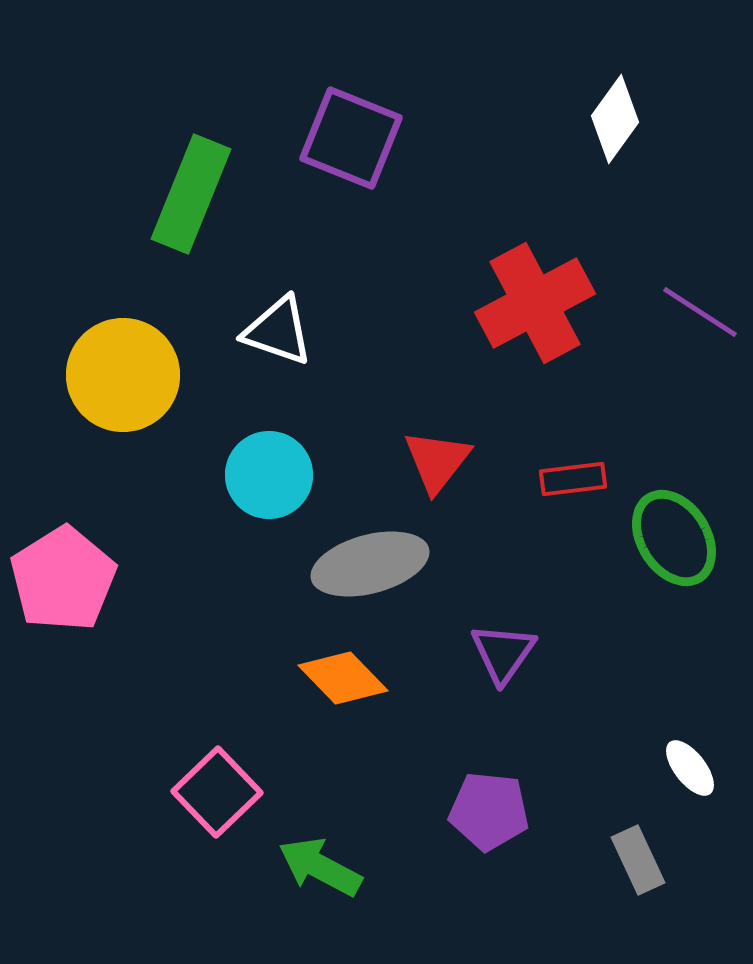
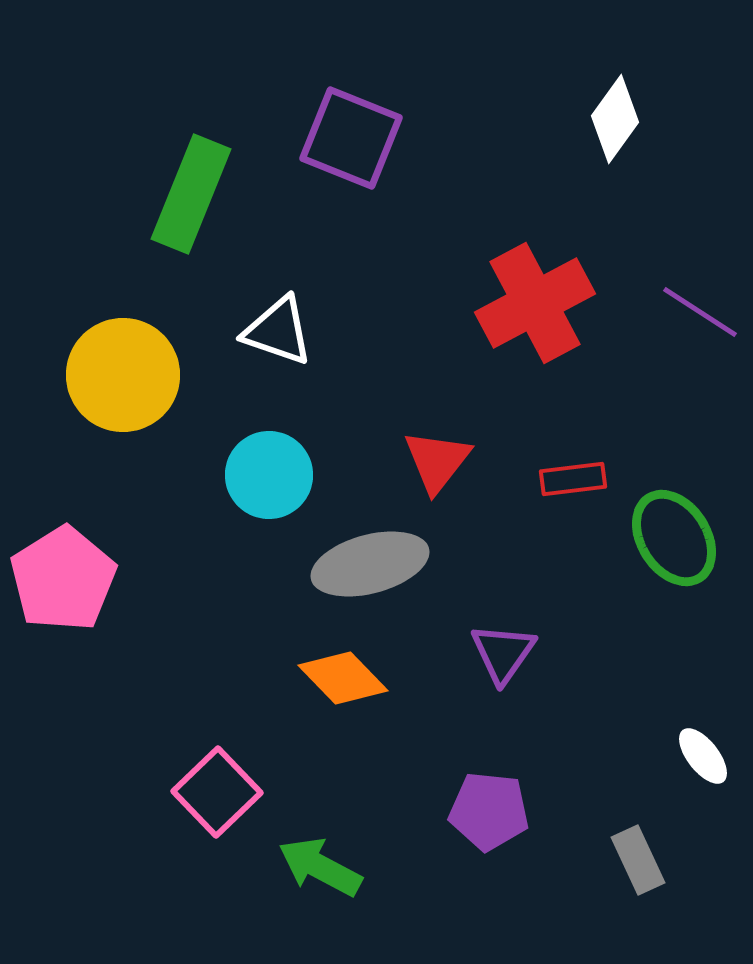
white ellipse: moved 13 px right, 12 px up
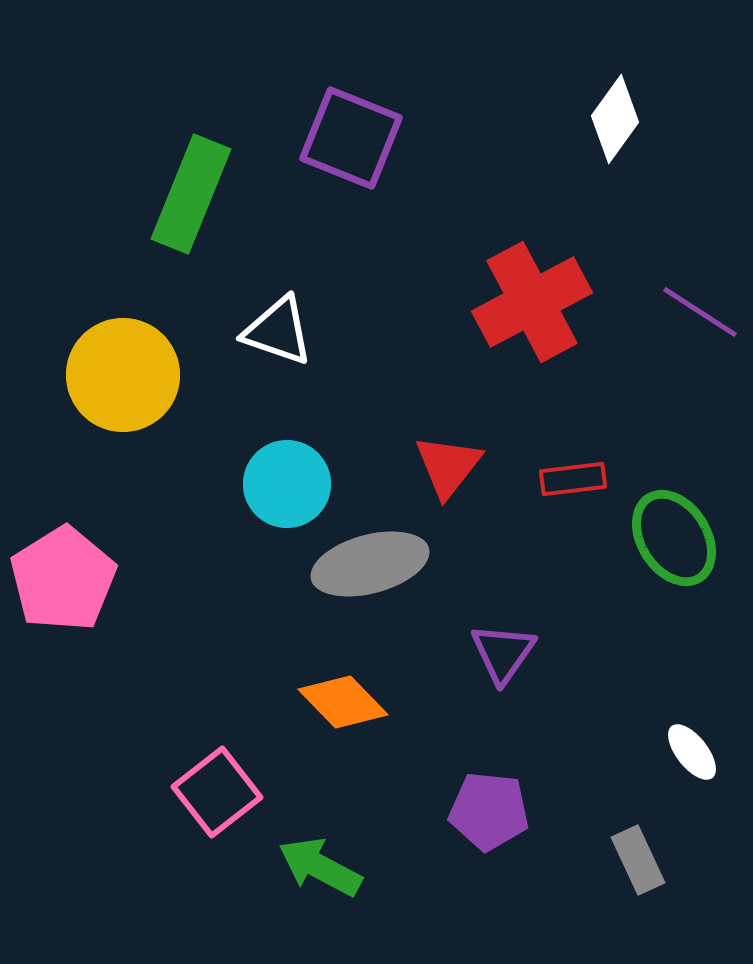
red cross: moved 3 px left, 1 px up
red triangle: moved 11 px right, 5 px down
cyan circle: moved 18 px right, 9 px down
orange diamond: moved 24 px down
white ellipse: moved 11 px left, 4 px up
pink square: rotated 6 degrees clockwise
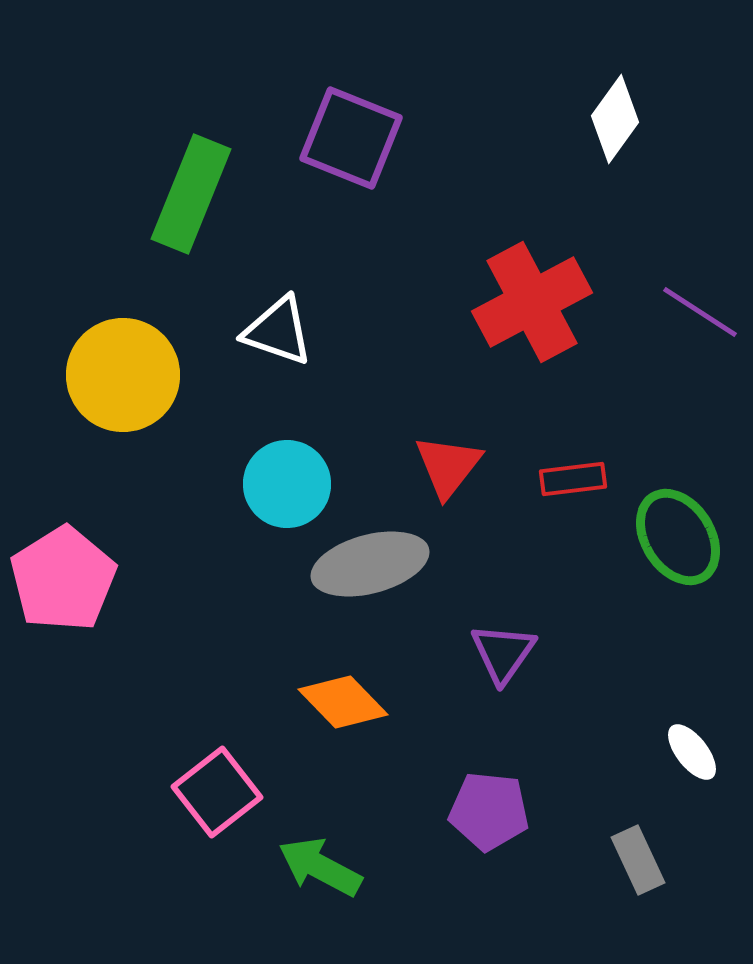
green ellipse: moved 4 px right, 1 px up
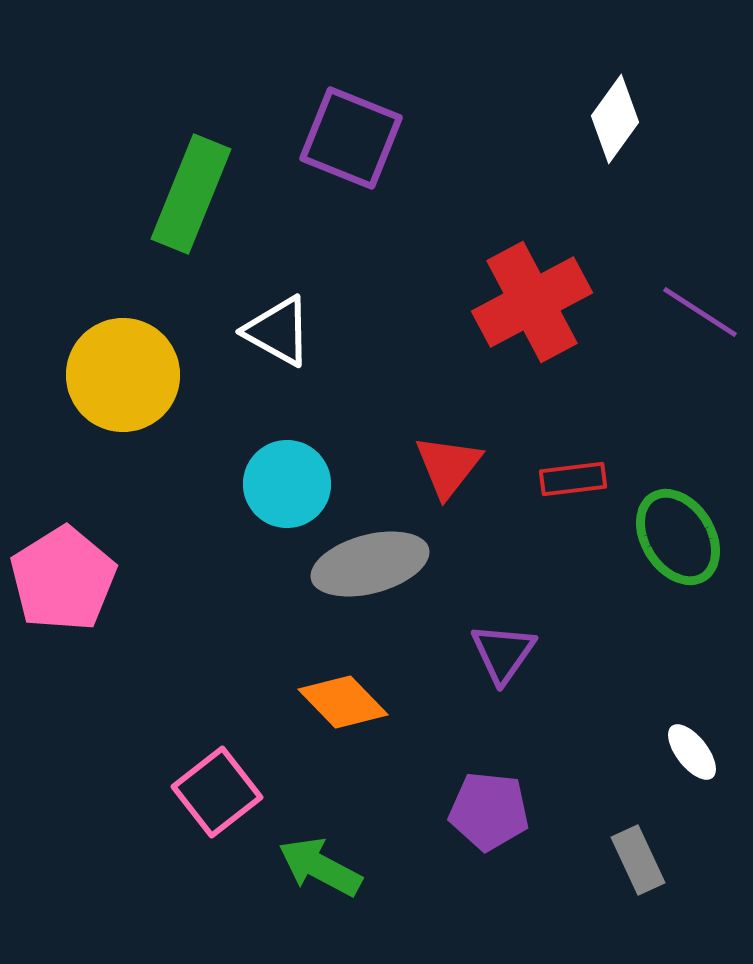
white triangle: rotated 10 degrees clockwise
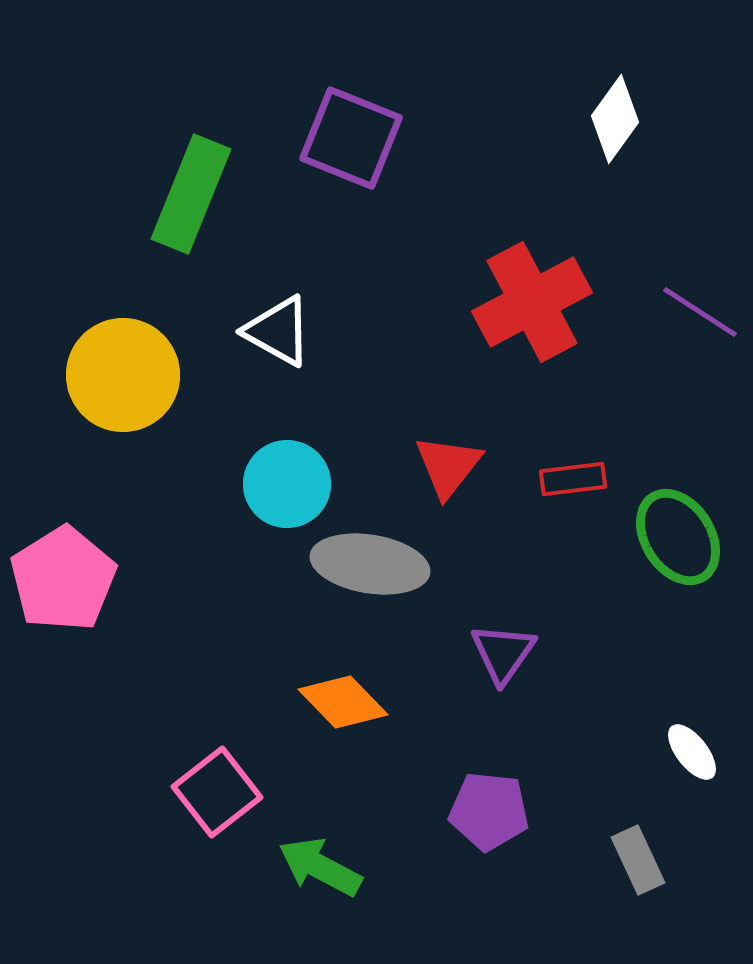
gray ellipse: rotated 24 degrees clockwise
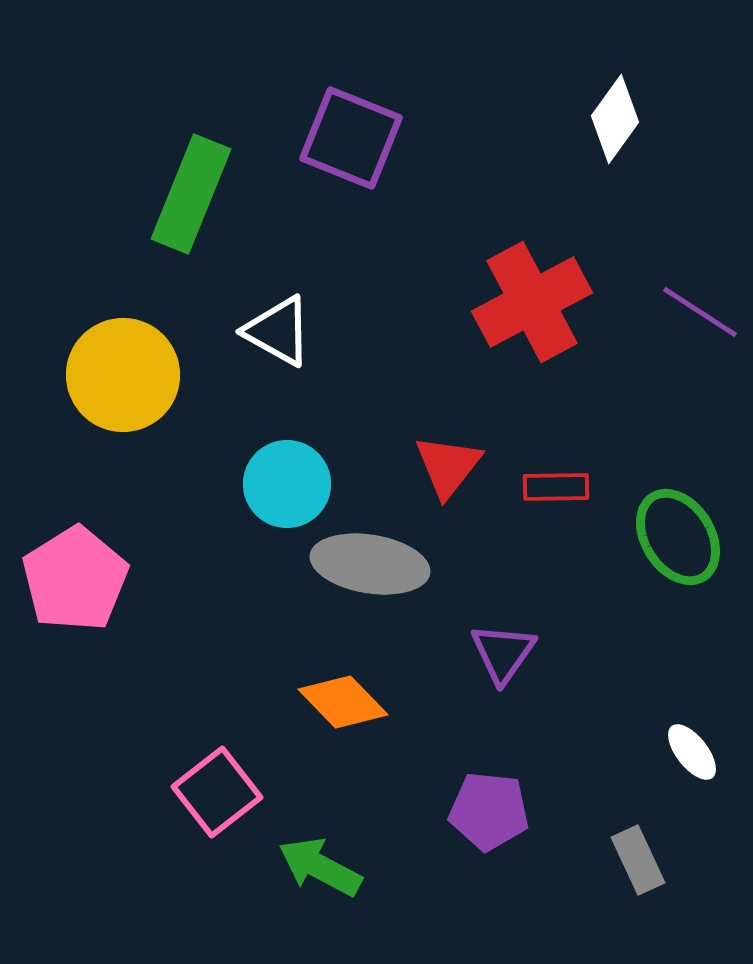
red rectangle: moved 17 px left, 8 px down; rotated 6 degrees clockwise
pink pentagon: moved 12 px right
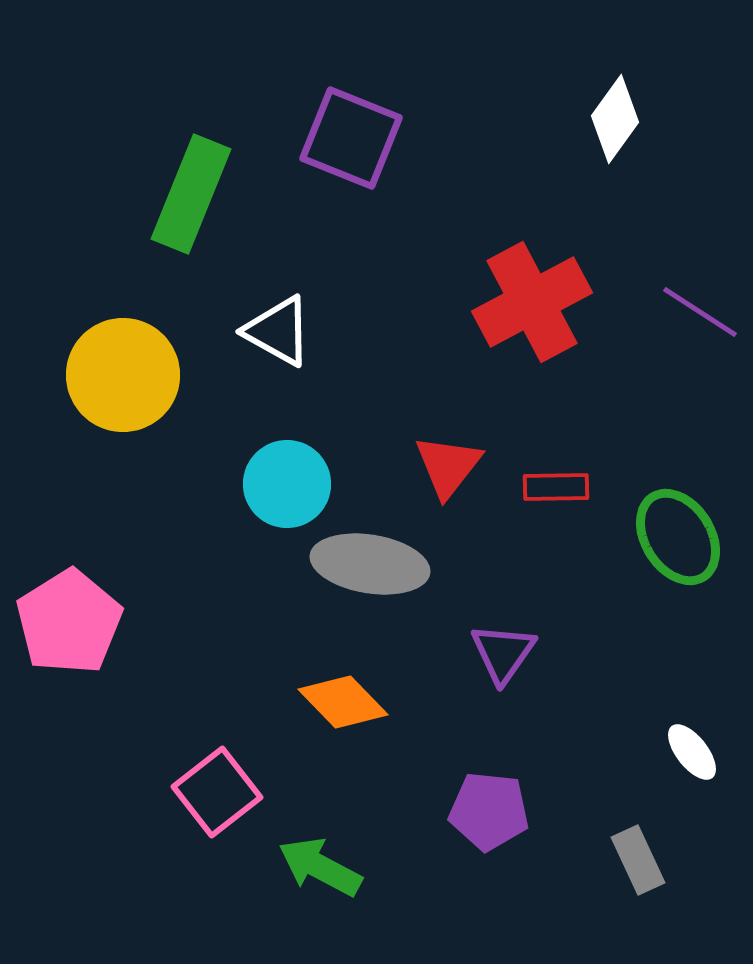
pink pentagon: moved 6 px left, 43 px down
